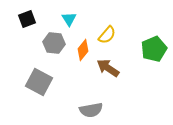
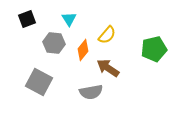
green pentagon: rotated 10 degrees clockwise
gray semicircle: moved 18 px up
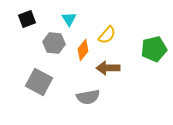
brown arrow: rotated 35 degrees counterclockwise
gray semicircle: moved 3 px left, 5 px down
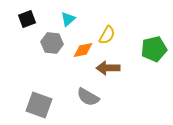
cyan triangle: moved 1 px left; rotated 21 degrees clockwise
yellow semicircle: rotated 12 degrees counterclockwise
gray hexagon: moved 2 px left
orange diamond: rotated 40 degrees clockwise
gray square: moved 23 px down; rotated 8 degrees counterclockwise
gray semicircle: rotated 40 degrees clockwise
